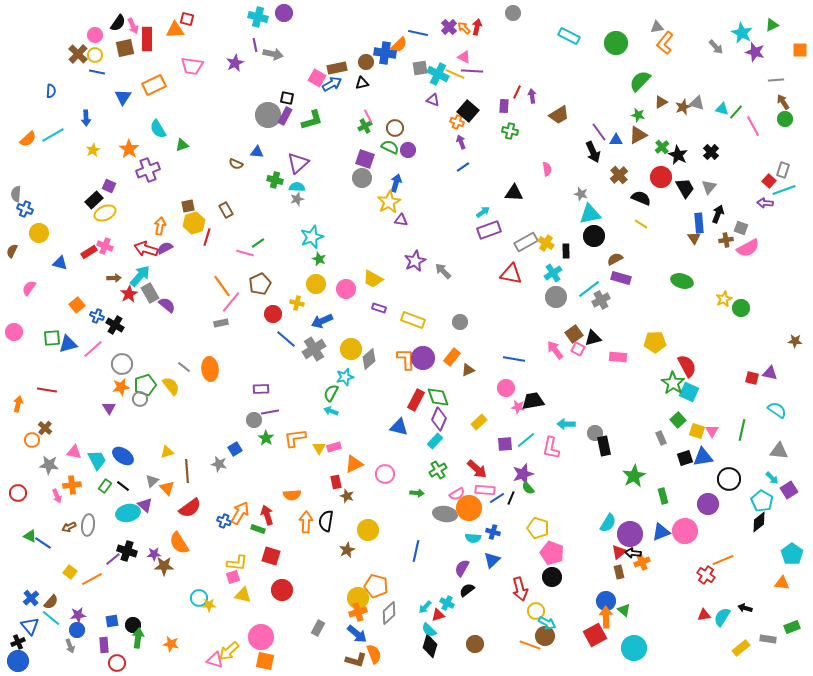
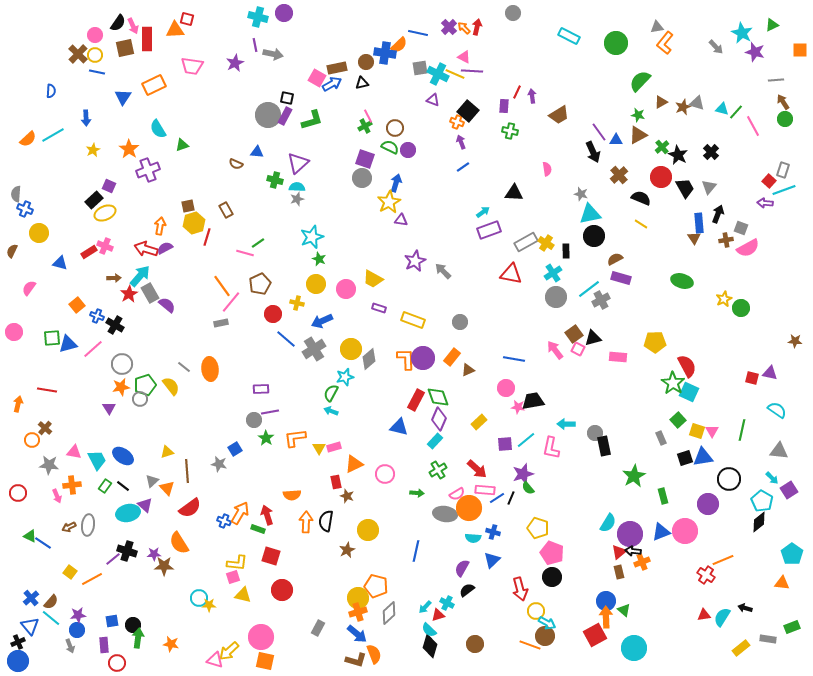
black arrow at (633, 553): moved 2 px up
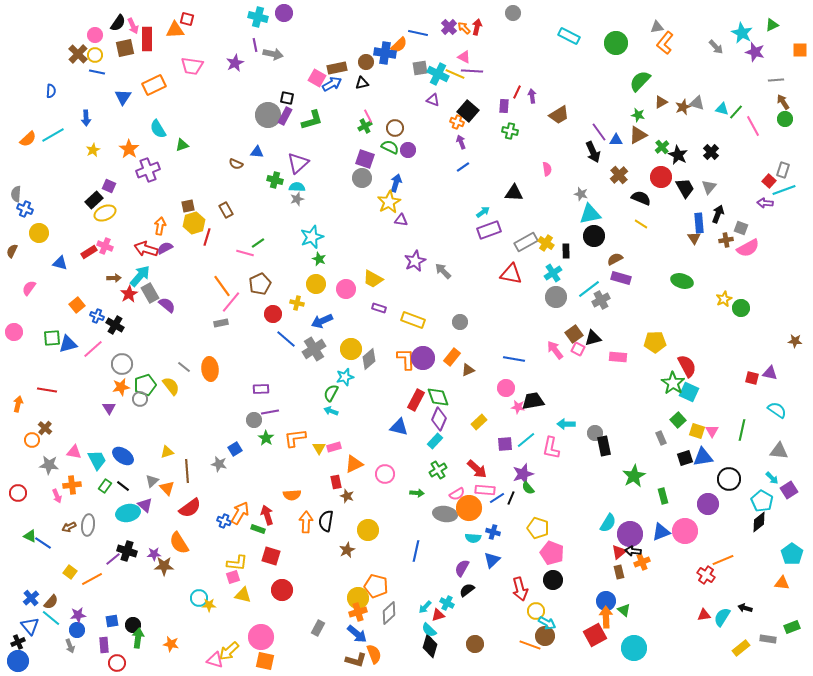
black circle at (552, 577): moved 1 px right, 3 px down
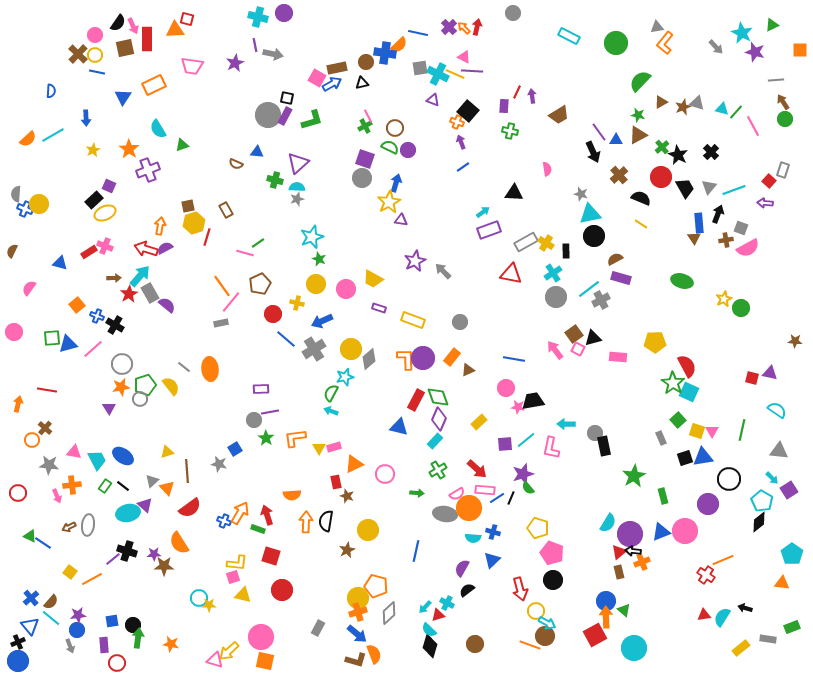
cyan line at (784, 190): moved 50 px left
yellow circle at (39, 233): moved 29 px up
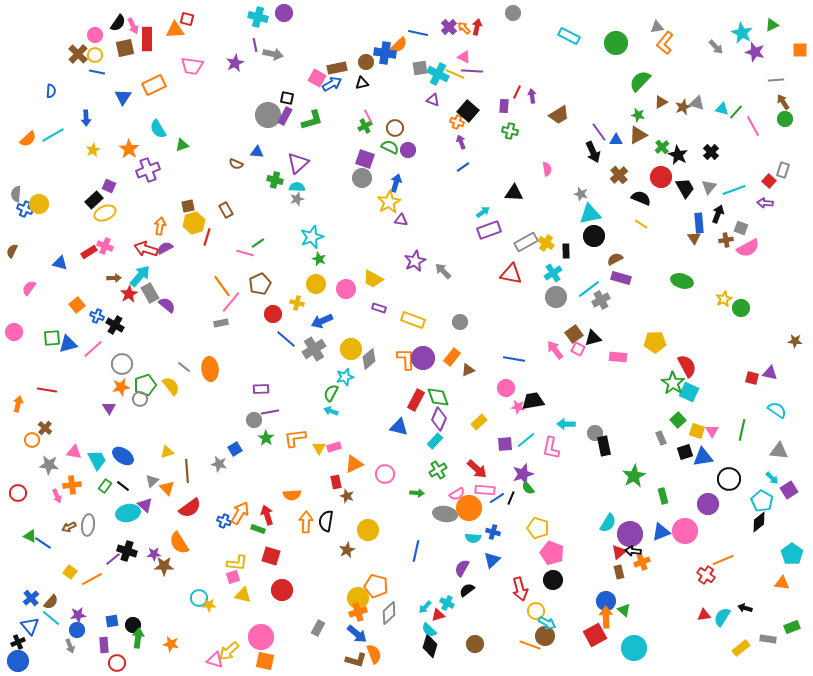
black square at (685, 458): moved 6 px up
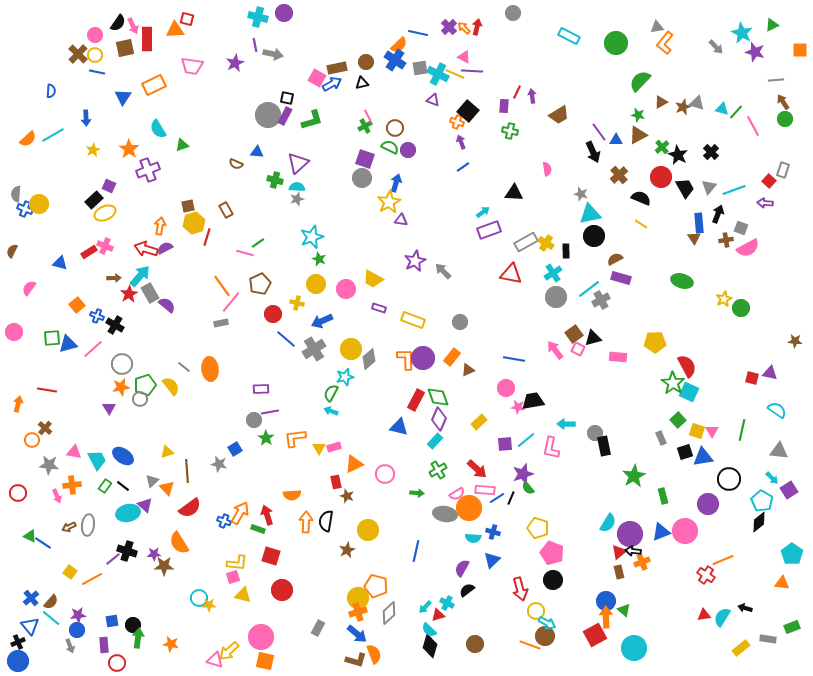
blue cross at (385, 53): moved 10 px right, 7 px down; rotated 25 degrees clockwise
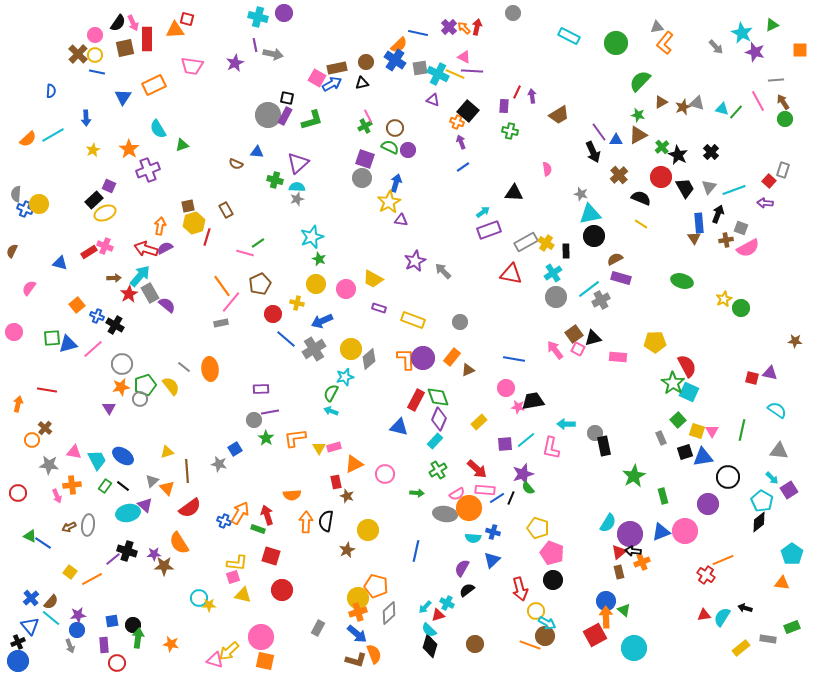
pink arrow at (133, 26): moved 3 px up
pink line at (753, 126): moved 5 px right, 25 px up
black circle at (729, 479): moved 1 px left, 2 px up
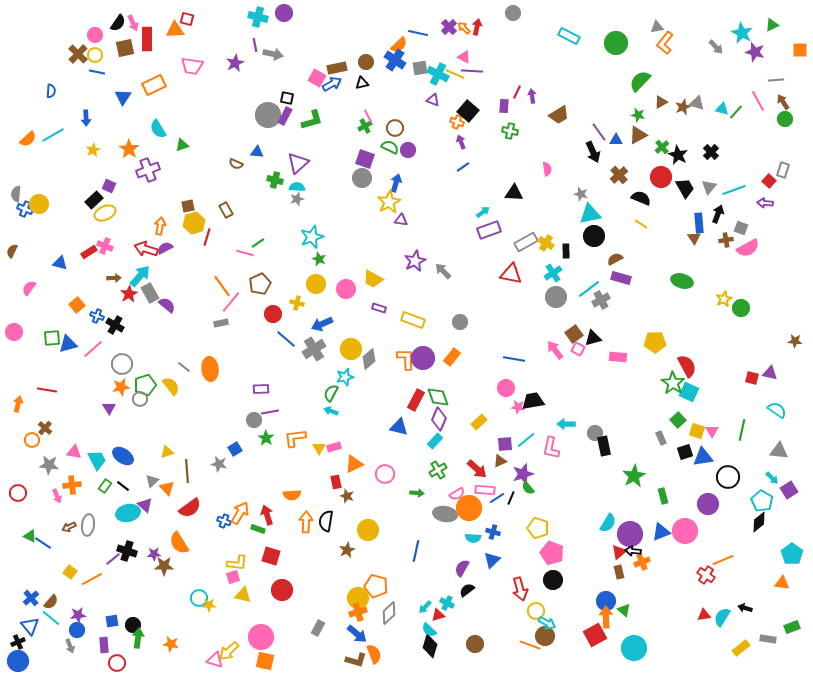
blue arrow at (322, 321): moved 3 px down
brown triangle at (468, 370): moved 32 px right, 91 px down
